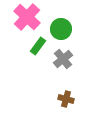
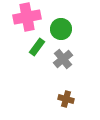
pink cross: rotated 36 degrees clockwise
green rectangle: moved 1 px left, 1 px down
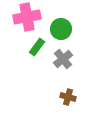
brown cross: moved 2 px right, 2 px up
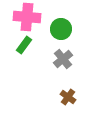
pink cross: rotated 16 degrees clockwise
green rectangle: moved 13 px left, 2 px up
brown cross: rotated 21 degrees clockwise
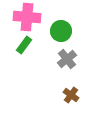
green circle: moved 2 px down
gray cross: moved 4 px right
brown cross: moved 3 px right, 2 px up
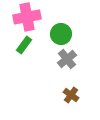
pink cross: rotated 16 degrees counterclockwise
green circle: moved 3 px down
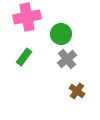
green rectangle: moved 12 px down
brown cross: moved 6 px right, 4 px up
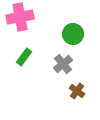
pink cross: moved 7 px left
green circle: moved 12 px right
gray cross: moved 4 px left, 5 px down
